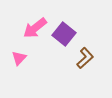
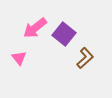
pink triangle: rotated 21 degrees counterclockwise
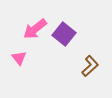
pink arrow: moved 1 px down
brown L-shape: moved 5 px right, 8 px down
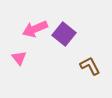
pink arrow: rotated 15 degrees clockwise
brown L-shape: rotated 75 degrees counterclockwise
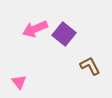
pink triangle: moved 24 px down
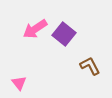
pink arrow: rotated 10 degrees counterclockwise
pink triangle: moved 1 px down
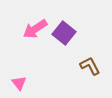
purple square: moved 1 px up
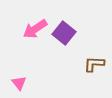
brown L-shape: moved 4 px right, 2 px up; rotated 60 degrees counterclockwise
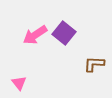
pink arrow: moved 6 px down
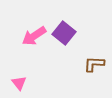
pink arrow: moved 1 px left, 1 px down
